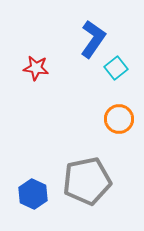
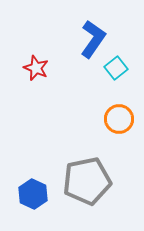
red star: rotated 15 degrees clockwise
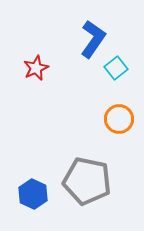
red star: rotated 25 degrees clockwise
gray pentagon: rotated 24 degrees clockwise
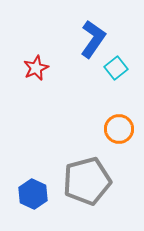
orange circle: moved 10 px down
gray pentagon: rotated 27 degrees counterclockwise
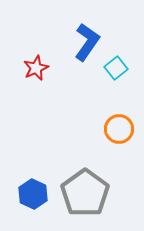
blue L-shape: moved 6 px left, 3 px down
gray pentagon: moved 2 px left, 12 px down; rotated 21 degrees counterclockwise
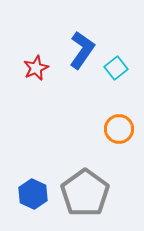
blue L-shape: moved 5 px left, 8 px down
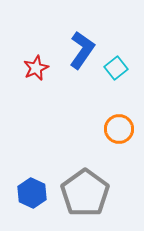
blue hexagon: moved 1 px left, 1 px up
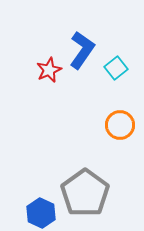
red star: moved 13 px right, 2 px down
orange circle: moved 1 px right, 4 px up
blue hexagon: moved 9 px right, 20 px down
